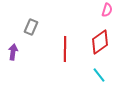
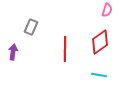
cyan line: rotated 42 degrees counterclockwise
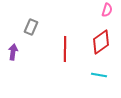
red diamond: moved 1 px right
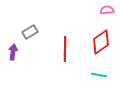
pink semicircle: rotated 112 degrees counterclockwise
gray rectangle: moved 1 px left, 5 px down; rotated 35 degrees clockwise
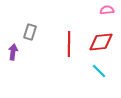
gray rectangle: rotated 42 degrees counterclockwise
red diamond: rotated 30 degrees clockwise
red line: moved 4 px right, 5 px up
cyan line: moved 4 px up; rotated 35 degrees clockwise
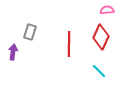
red diamond: moved 5 px up; rotated 60 degrees counterclockwise
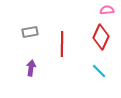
gray rectangle: rotated 63 degrees clockwise
red line: moved 7 px left
purple arrow: moved 18 px right, 16 px down
